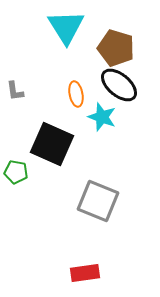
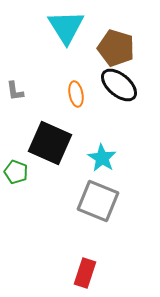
cyan star: moved 41 px down; rotated 12 degrees clockwise
black square: moved 2 px left, 1 px up
green pentagon: rotated 10 degrees clockwise
red rectangle: rotated 64 degrees counterclockwise
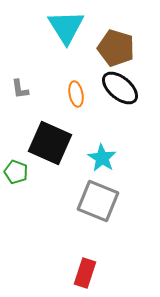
black ellipse: moved 1 px right, 3 px down
gray L-shape: moved 5 px right, 2 px up
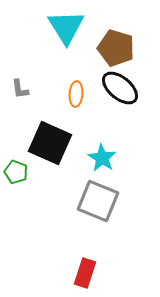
orange ellipse: rotated 15 degrees clockwise
